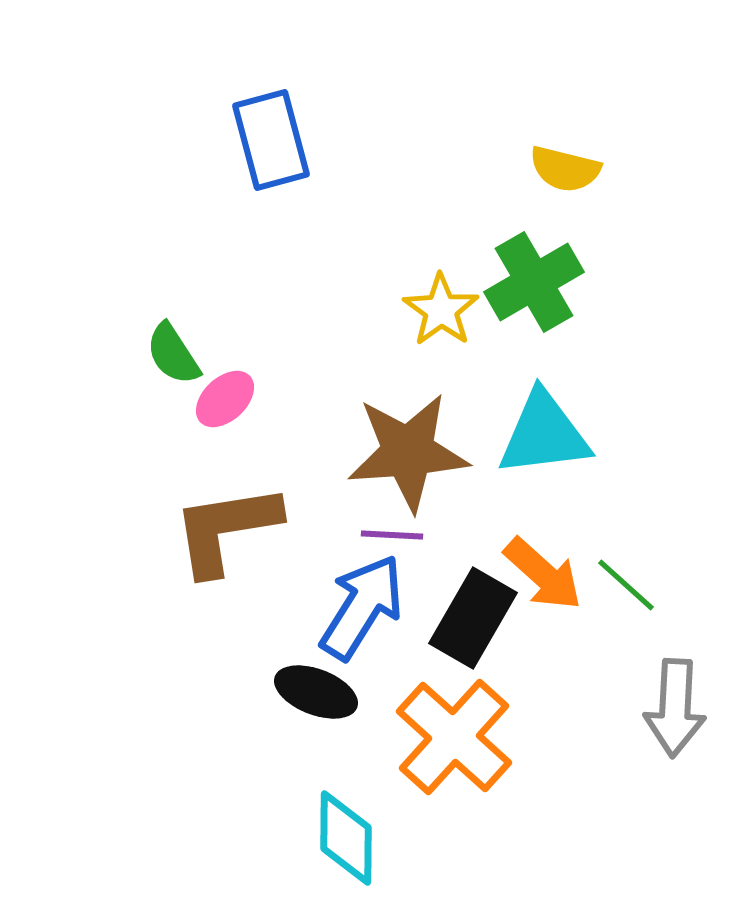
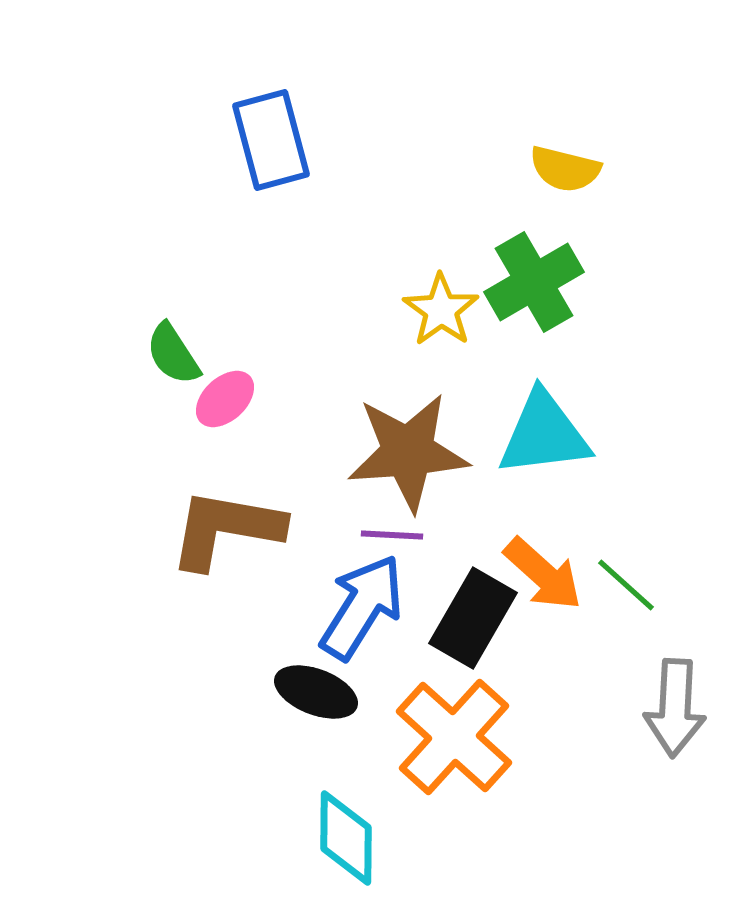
brown L-shape: rotated 19 degrees clockwise
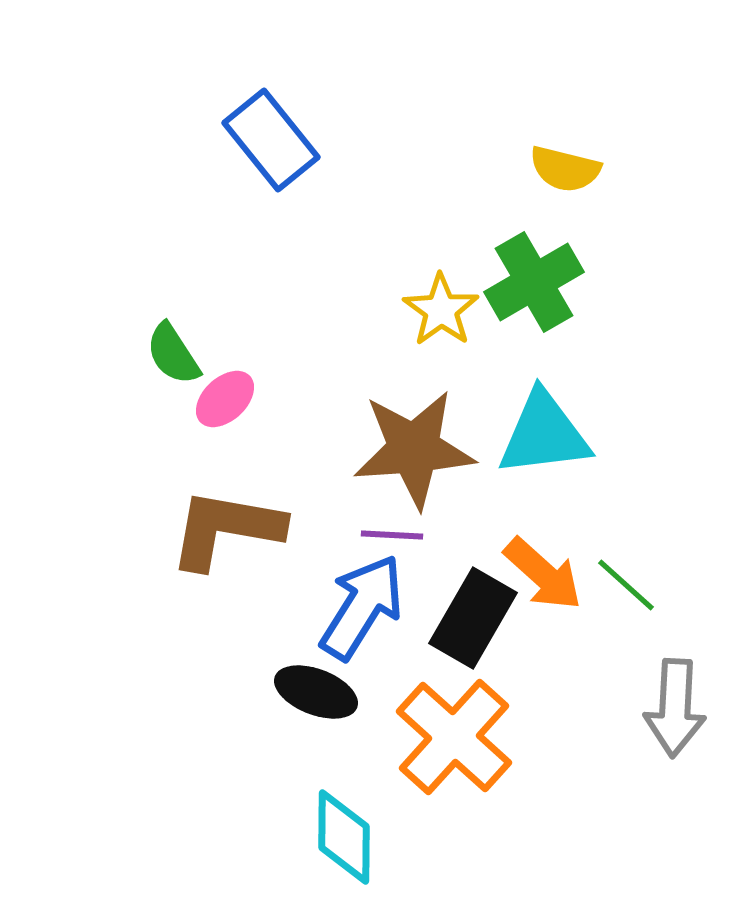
blue rectangle: rotated 24 degrees counterclockwise
brown star: moved 6 px right, 3 px up
cyan diamond: moved 2 px left, 1 px up
